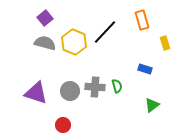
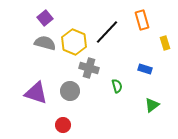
black line: moved 2 px right
gray cross: moved 6 px left, 19 px up; rotated 12 degrees clockwise
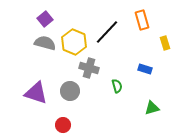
purple square: moved 1 px down
green triangle: moved 3 px down; rotated 21 degrees clockwise
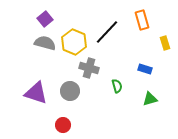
green triangle: moved 2 px left, 9 px up
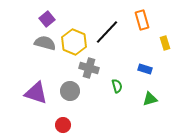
purple square: moved 2 px right
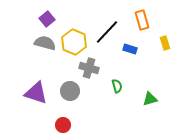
blue rectangle: moved 15 px left, 20 px up
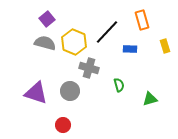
yellow rectangle: moved 3 px down
blue rectangle: rotated 16 degrees counterclockwise
green semicircle: moved 2 px right, 1 px up
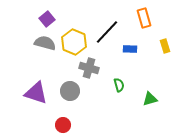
orange rectangle: moved 2 px right, 2 px up
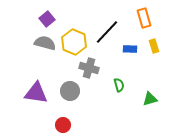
yellow rectangle: moved 11 px left
purple triangle: rotated 10 degrees counterclockwise
